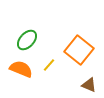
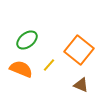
green ellipse: rotated 10 degrees clockwise
brown triangle: moved 8 px left
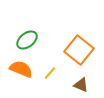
yellow line: moved 1 px right, 8 px down
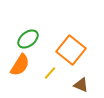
green ellipse: moved 1 px right, 1 px up
orange square: moved 8 px left
orange semicircle: moved 1 px left, 4 px up; rotated 100 degrees clockwise
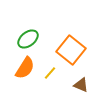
orange semicircle: moved 5 px right, 3 px down
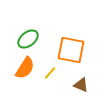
orange square: rotated 28 degrees counterclockwise
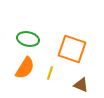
green ellipse: rotated 50 degrees clockwise
orange square: moved 1 px right, 1 px up; rotated 8 degrees clockwise
yellow line: rotated 24 degrees counterclockwise
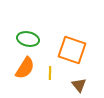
orange square: moved 1 px down
yellow line: rotated 16 degrees counterclockwise
brown triangle: moved 2 px left; rotated 28 degrees clockwise
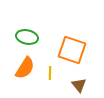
green ellipse: moved 1 px left, 2 px up
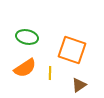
orange semicircle: rotated 25 degrees clockwise
brown triangle: rotated 35 degrees clockwise
